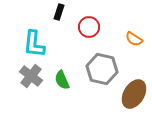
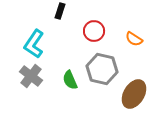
black rectangle: moved 1 px right, 1 px up
red circle: moved 5 px right, 4 px down
cyan L-shape: rotated 28 degrees clockwise
green semicircle: moved 8 px right
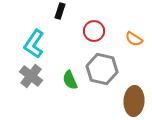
brown ellipse: moved 7 px down; rotated 28 degrees counterclockwise
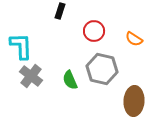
cyan L-shape: moved 13 px left, 2 px down; rotated 144 degrees clockwise
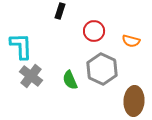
orange semicircle: moved 3 px left, 2 px down; rotated 18 degrees counterclockwise
gray hexagon: rotated 12 degrees clockwise
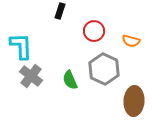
gray hexagon: moved 2 px right
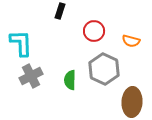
cyan L-shape: moved 3 px up
gray cross: rotated 25 degrees clockwise
green semicircle: rotated 24 degrees clockwise
brown ellipse: moved 2 px left, 1 px down
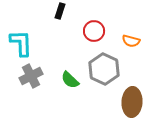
green semicircle: rotated 48 degrees counterclockwise
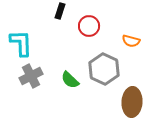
red circle: moved 5 px left, 5 px up
